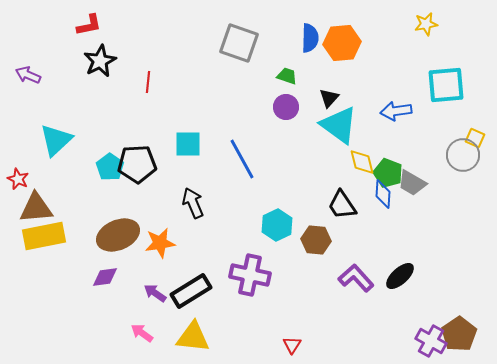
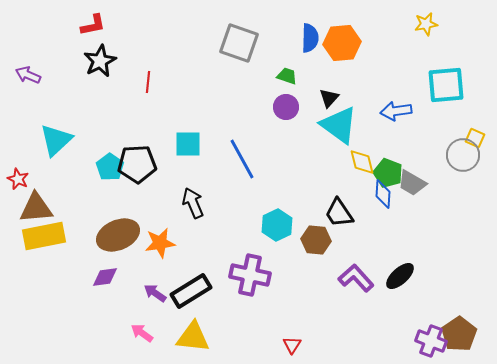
red L-shape at (89, 25): moved 4 px right
black trapezoid at (342, 205): moved 3 px left, 8 px down
purple cross at (431, 341): rotated 8 degrees counterclockwise
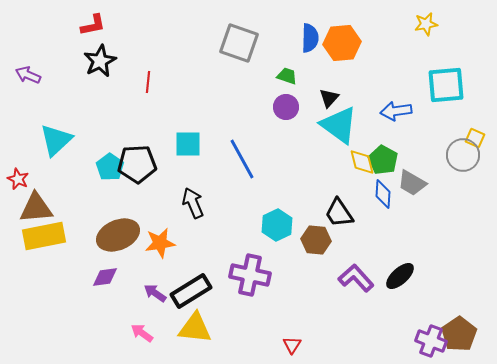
green pentagon at (388, 173): moved 5 px left, 13 px up; rotated 8 degrees clockwise
yellow triangle at (193, 337): moved 2 px right, 9 px up
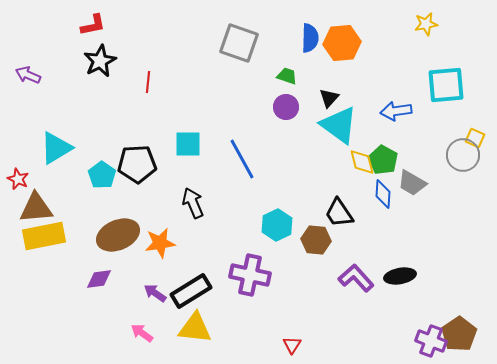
cyan triangle at (56, 140): moved 8 px down; rotated 12 degrees clockwise
cyan pentagon at (110, 167): moved 8 px left, 8 px down
black ellipse at (400, 276): rotated 32 degrees clockwise
purple diamond at (105, 277): moved 6 px left, 2 px down
